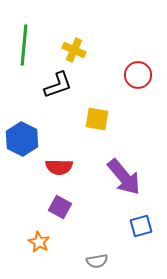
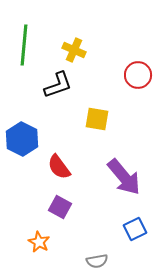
red semicircle: rotated 52 degrees clockwise
blue square: moved 6 px left, 3 px down; rotated 10 degrees counterclockwise
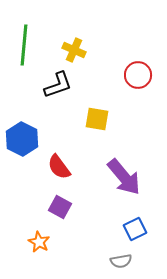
gray semicircle: moved 24 px right
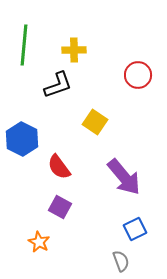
yellow cross: rotated 25 degrees counterclockwise
yellow square: moved 2 px left, 3 px down; rotated 25 degrees clockwise
gray semicircle: rotated 100 degrees counterclockwise
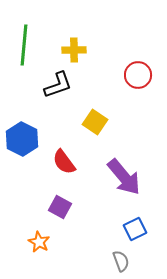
red semicircle: moved 5 px right, 5 px up
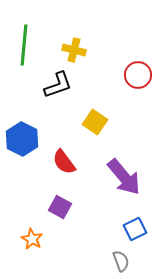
yellow cross: rotated 15 degrees clockwise
orange star: moved 7 px left, 3 px up
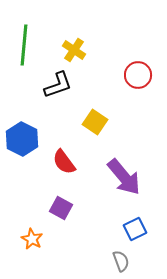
yellow cross: rotated 20 degrees clockwise
purple square: moved 1 px right, 1 px down
